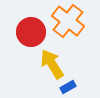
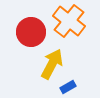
orange cross: moved 1 px right
yellow arrow: rotated 60 degrees clockwise
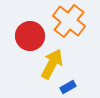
red circle: moved 1 px left, 4 px down
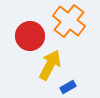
yellow arrow: moved 2 px left, 1 px down
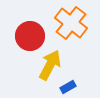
orange cross: moved 2 px right, 2 px down
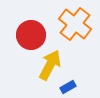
orange cross: moved 4 px right, 1 px down
red circle: moved 1 px right, 1 px up
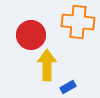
orange cross: moved 3 px right, 2 px up; rotated 32 degrees counterclockwise
yellow arrow: moved 3 px left; rotated 28 degrees counterclockwise
